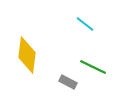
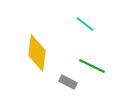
yellow diamond: moved 10 px right, 2 px up
green line: moved 1 px left, 1 px up
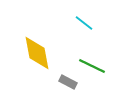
cyan line: moved 1 px left, 1 px up
yellow diamond: rotated 18 degrees counterclockwise
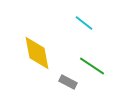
green line: rotated 8 degrees clockwise
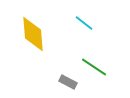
yellow diamond: moved 4 px left, 19 px up; rotated 6 degrees clockwise
green line: moved 2 px right, 1 px down
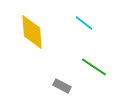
yellow diamond: moved 1 px left, 2 px up
gray rectangle: moved 6 px left, 4 px down
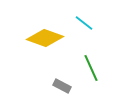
yellow diamond: moved 13 px right, 6 px down; rotated 66 degrees counterclockwise
green line: moved 3 px left, 1 px down; rotated 32 degrees clockwise
